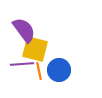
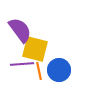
purple semicircle: moved 4 px left
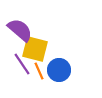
purple semicircle: rotated 12 degrees counterclockwise
purple line: rotated 60 degrees clockwise
orange line: rotated 12 degrees counterclockwise
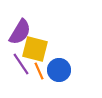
purple semicircle: moved 2 px down; rotated 80 degrees clockwise
purple line: moved 1 px left
